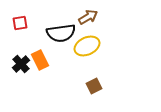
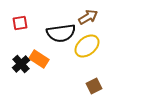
yellow ellipse: rotated 15 degrees counterclockwise
orange rectangle: moved 1 px left, 1 px up; rotated 30 degrees counterclockwise
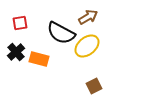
black semicircle: rotated 36 degrees clockwise
orange rectangle: rotated 18 degrees counterclockwise
black cross: moved 5 px left, 12 px up
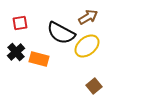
brown square: rotated 14 degrees counterclockwise
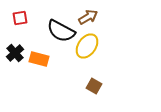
red square: moved 5 px up
black semicircle: moved 2 px up
yellow ellipse: rotated 15 degrees counterclockwise
black cross: moved 1 px left, 1 px down
brown square: rotated 21 degrees counterclockwise
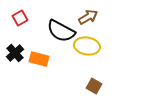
red square: rotated 21 degrees counterclockwise
yellow ellipse: rotated 65 degrees clockwise
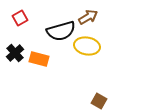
black semicircle: rotated 44 degrees counterclockwise
brown square: moved 5 px right, 15 px down
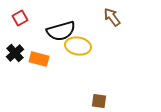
brown arrow: moved 24 px right; rotated 96 degrees counterclockwise
yellow ellipse: moved 9 px left
brown square: rotated 21 degrees counterclockwise
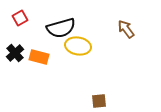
brown arrow: moved 14 px right, 12 px down
black semicircle: moved 3 px up
orange rectangle: moved 2 px up
brown square: rotated 14 degrees counterclockwise
